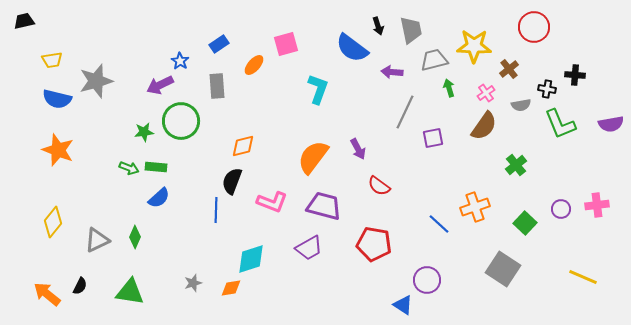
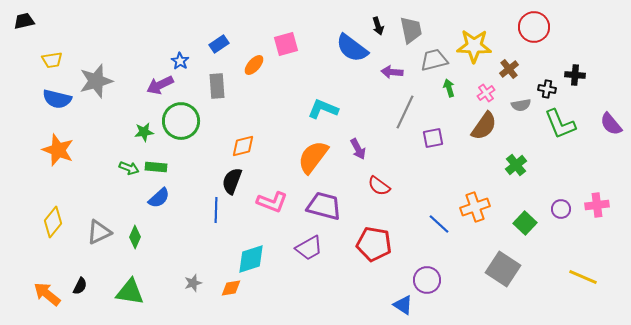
cyan L-shape at (318, 89): moved 5 px right, 20 px down; rotated 88 degrees counterclockwise
purple semicircle at (611, 124): rotated 60 degrees clockwise
gray triangle at (97, 240): moved 2 px right, 8 px up
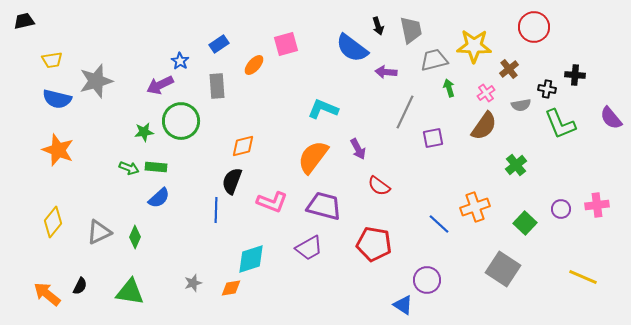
purple arrow at (392, 72): moved 6 px left
purple semicircle at (611, 124): moved 6 px up
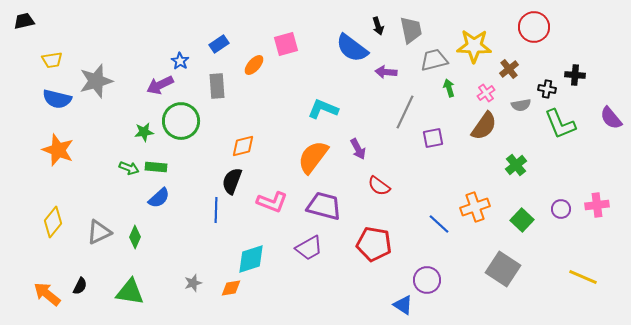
green square at (525, 223): moved 3 px left, 3 px up
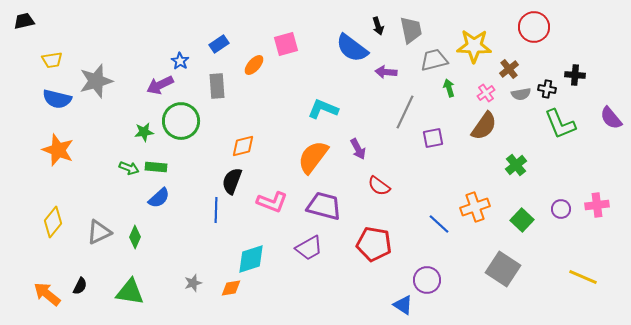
gray semicircle at (521, 105): moved 11 px up
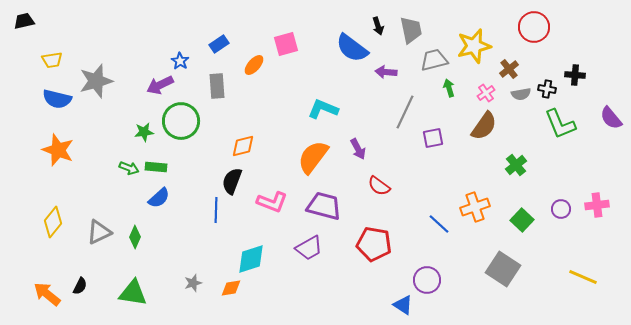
yellow star at (474, 46): rotated 16 degrees counterclockwise
green triangle at (130, 292): moved 3 px right, 1 px down
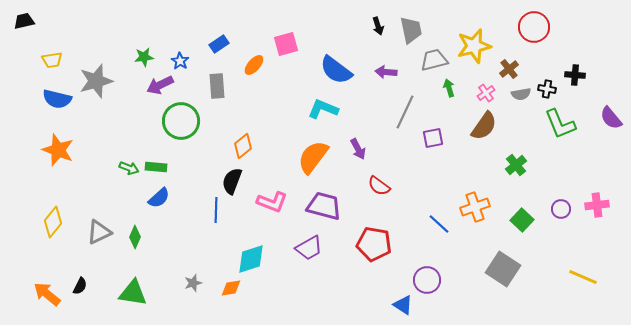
blue semicircle at (352, 48): moved 16 px left, 22 px down
green star at (144, 132): moved 75 px up
orange diamond at (243, 146): rotated 25 degrees counterclockwise
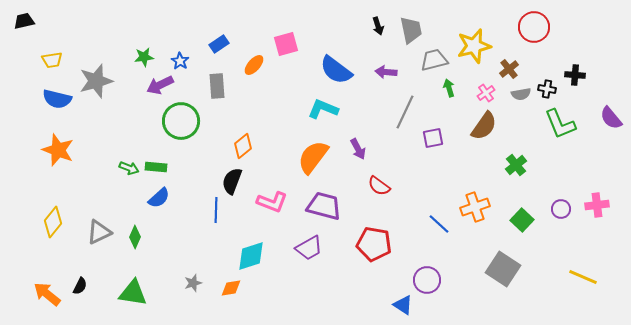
cyan diamond at (251, 259): moved 3 px up
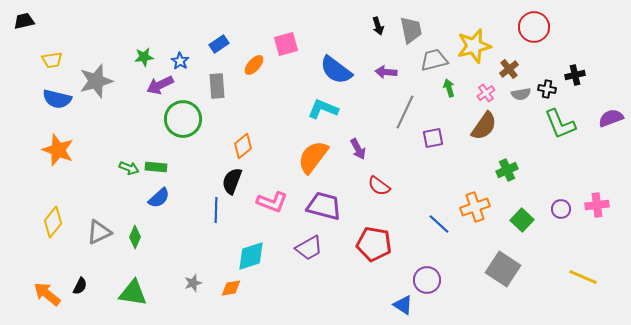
black cross at (575, 75): rotated 18 degrees counterclockwise
purple semicircle at (611, 118): rotated 110 degrees clockwise
green circle at (181, 121): moved 2 px right, 2 px up
green cross at (516, 165): moved 9 px left, 5 px down; rotated 15 degrees clockwise
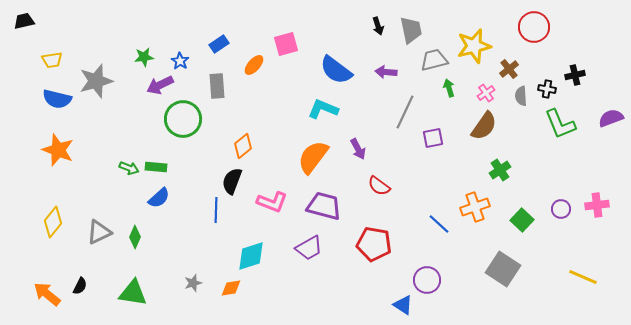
gray semicircle at (521, 94): moved 2 px down; rotated 96 degrees clockwise
green cross at (507, 170): moved 7 px left; rotated 10 degrees counterclockwise
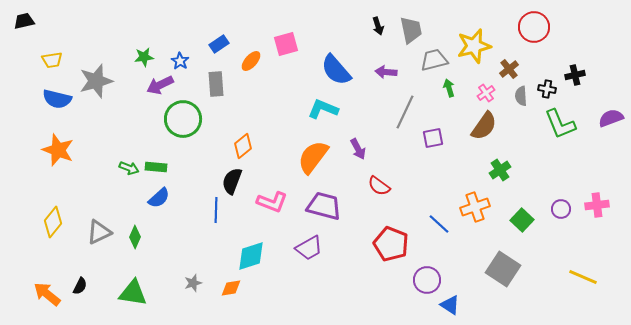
orange ellipse at (254, 65): moved 3 px left, 4 px up
blue semicircle at (336, 70): rotated 12 degrees clockwise
gray rectangle at (217, 86): moved 1 px left, 2 px up
red pentagon at (374, 244): moved 17 px right; rotated 12 degrees clockwise
blue triangle at (403, 305): moved 47 px right
